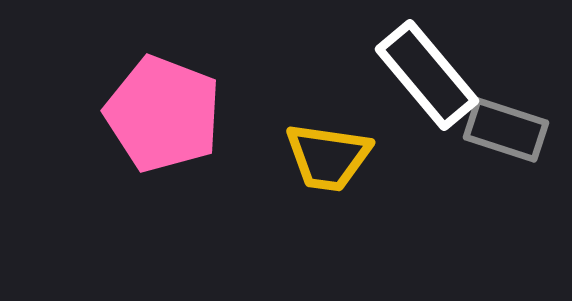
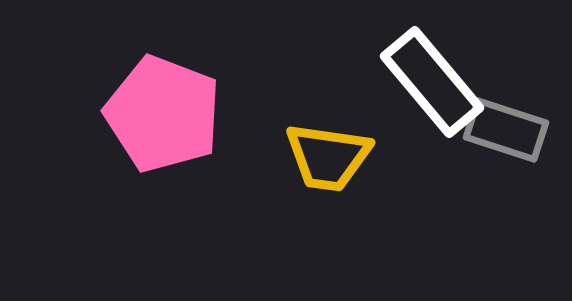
white rectangle: moved 5 px right, 7 px down
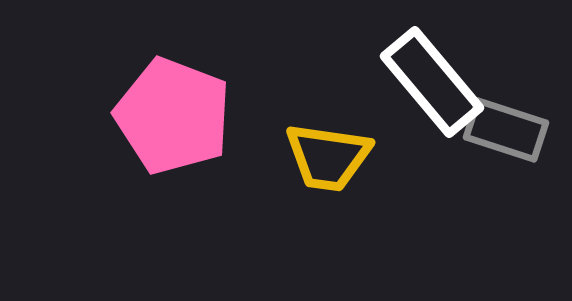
pink pentagon: moved 10 px right, 2 px down
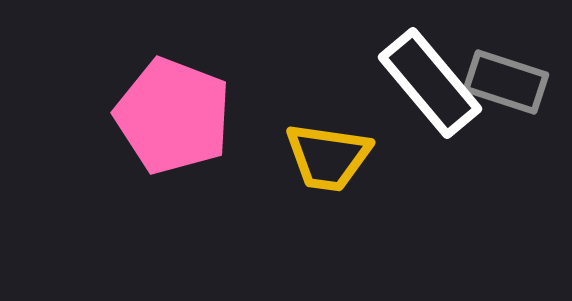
white rectangle: moved 2 px left, 1 px down
gray rectangle: moved 48 px up
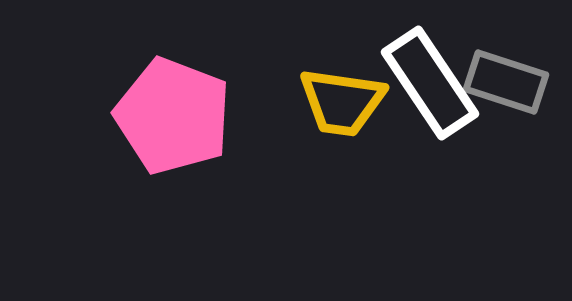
white rectangle: rotated 6 degrees clockwise
yellow trapezoid: moved 14 px right, 55 px up
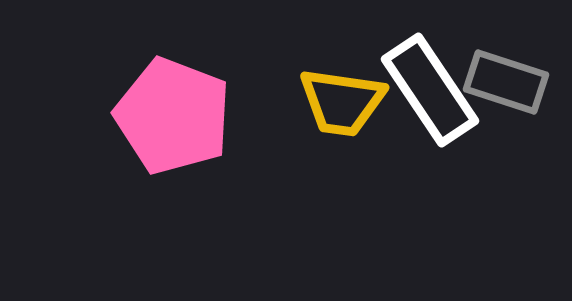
white rectangle: moved 7 px down
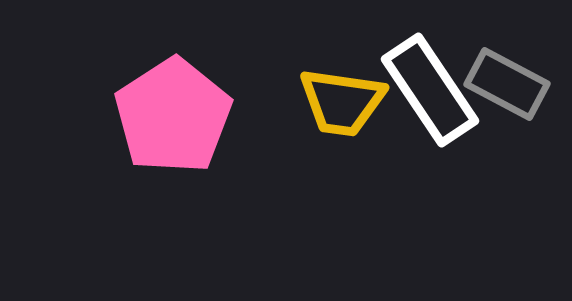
gray rectangle: moved 1 px right, 2 px down; rotated 10 degrees clockwise
pink pentagon: rotated 18 degrees clockwise
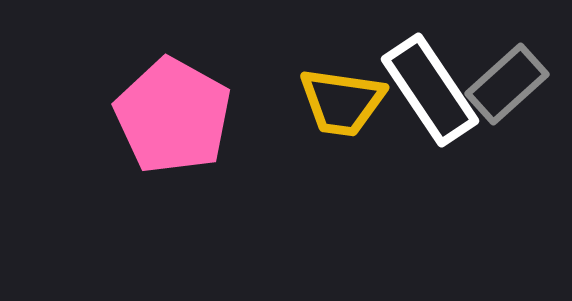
gray rectangle: rotated 70 degrees counterclockwise
pink pentagon: rotated 10 degrees counterclockwise
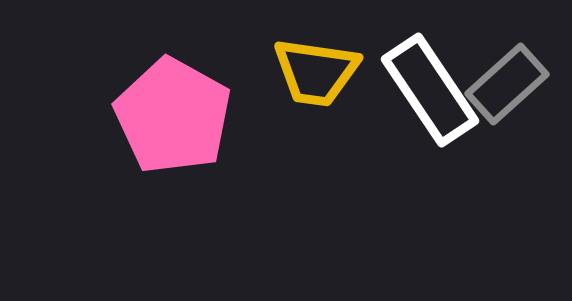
yellow trapezoid: moved 26 px left, 30 px up
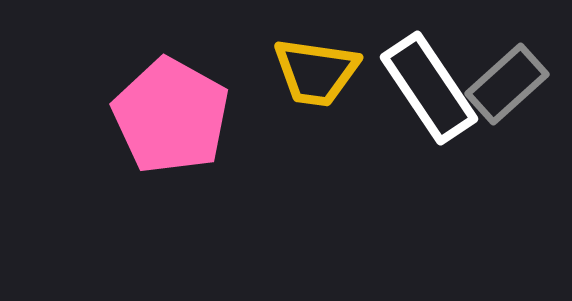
white rectangle: moved 1 px left, 2 px up
pink pentagon: moved 2 px left
